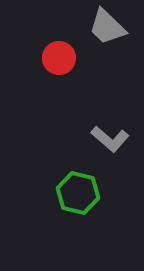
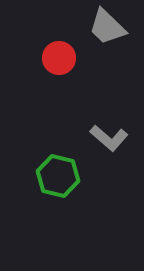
gray L-shape: moved 1 px left, 1 px up
green hexagon: moved 20 px left, 17 px up
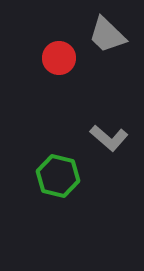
gray trapezoid: moved 8 px down
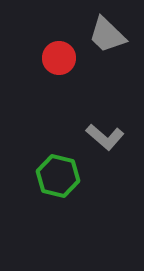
gray L-shape: moved 4 px left, 1 px up
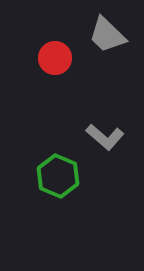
red circle: moved 4 px left
green hexagon: rotated 9 degrees clockwise
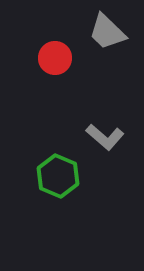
gray trapezoid: moved 3 px up
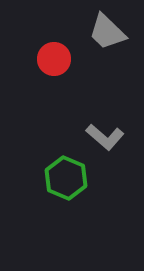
red circle: moved 1 px left, 1 px down
green hexagon: moved 8 px right, 2 px down
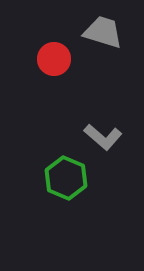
gray trapezoid: moved 4 px left; rotated 153 degrees clockwise
gray L-shape: moved 2 px left
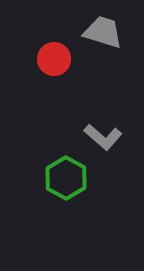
green hexagon: rotated 6 degrees clockwise
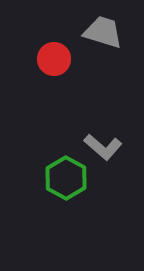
gray L-shape: moved 10 px down
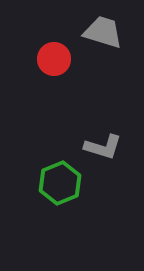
gray L-shape: rotated 24 degrees counterclockwise
green hexagon: moved 6 px left, 5 px down; rotated 9 degrees clockwise
